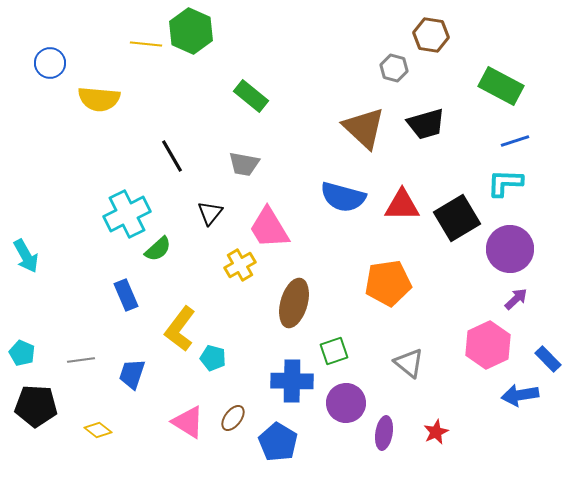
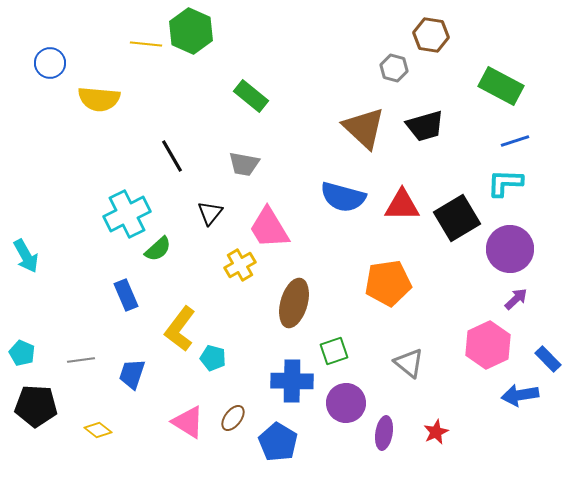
black trapezoid at (426, 124): moved 1 px left, 2 px down
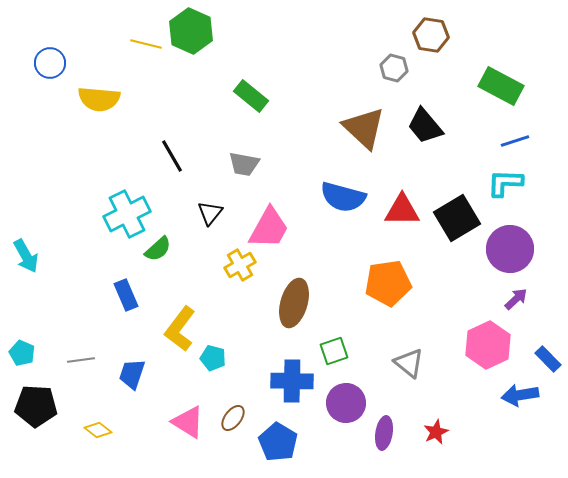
yellow line at (146, 44): rotated 8 degrees clockwise
black trapezoid at (425, 126): rotated 66 degrees clockwise
red triangle at (402, 205): moved 5 px down
pink trapezoid at (269, 228): rotated 120 degrees counterclockwise
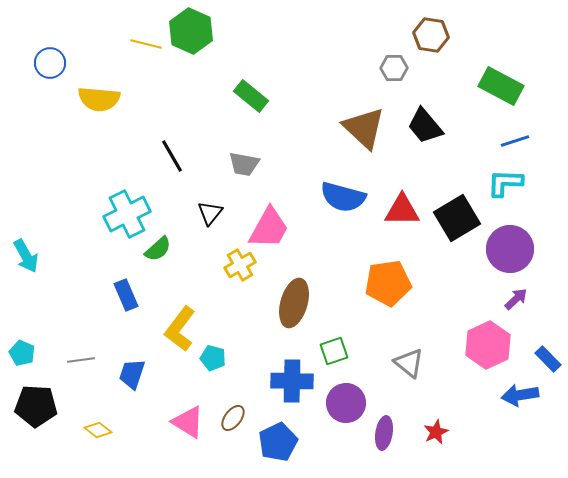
gray hexagon at (394, 68): rotated 16 degrees counterclockwise
blue pentagon at (278, 442): rotated 15 degrees clockwise
